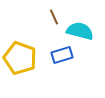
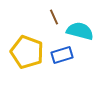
yellow pentagon: moved 7 px right, 6 px up
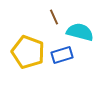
cyan semicircle: moved 1 px down
yellow pentagon: moved 1 px right
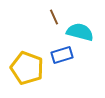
yellow pentagon: moved 1 px left, 16 px down
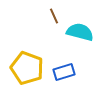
brown line: moved 1 px up
blue rectangle: moved 2 px right, 17 px down
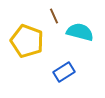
yellow pentagon: moved 27 px up
blue rectangle: rotated 15 degrees counterclockwise
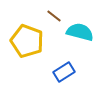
brown line: rotated 28 degrees counterclockwise
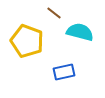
brown line: moved 3 px up
blue rectangle: rotated 20 degrees clockwise
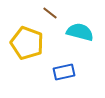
brown line: moved 4 px left
yellow pentagon: moved 2 px down
